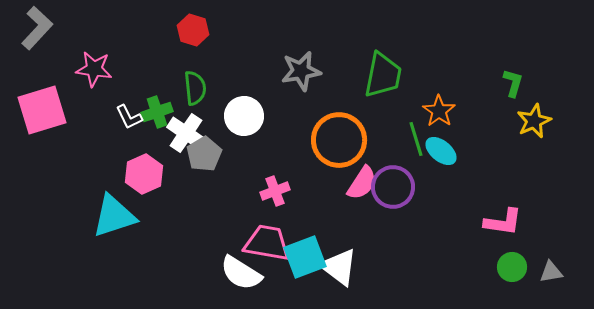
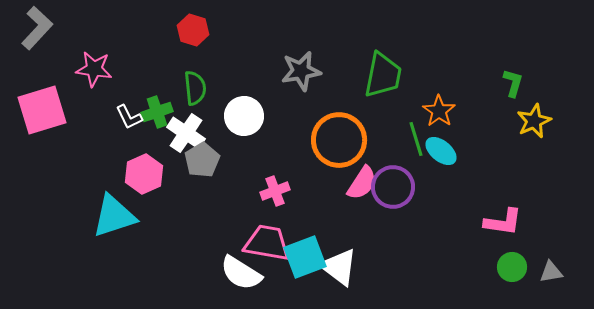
gray pentagon: moved 2 px left, 6 px down
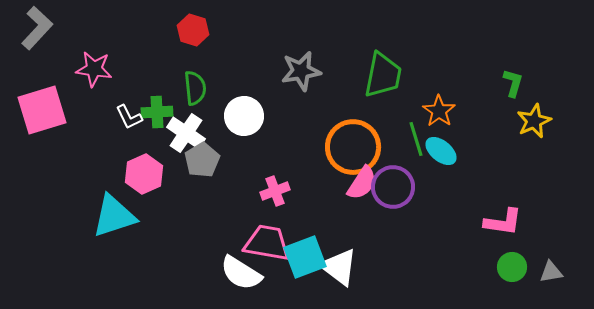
green cross: rotated 16 degrees clockwise
orange circle: moved 14 px right, 7 px down
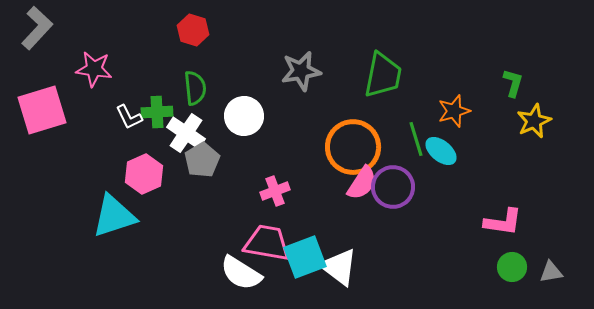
orange star: moved 15 px right; rotated 20 degrees clockwise
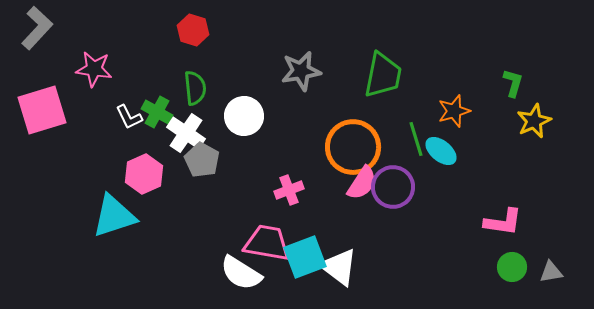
green cross: rotated 32 degrees clockwise
gray pentagon: rotated 12 degrees counterclockwise
pink cross: moved 14 px right, 1 px up
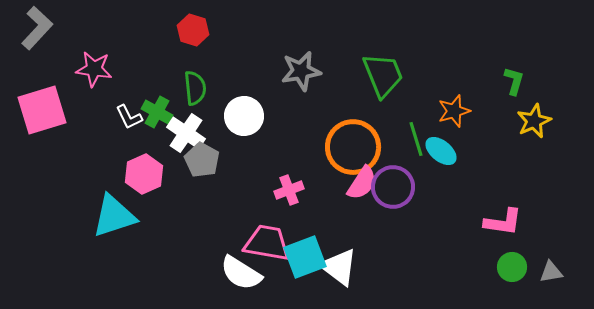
green trapezoid: rotated 33 degrees counterclockwise
green L-shape: moved 1 px right, 2 px up
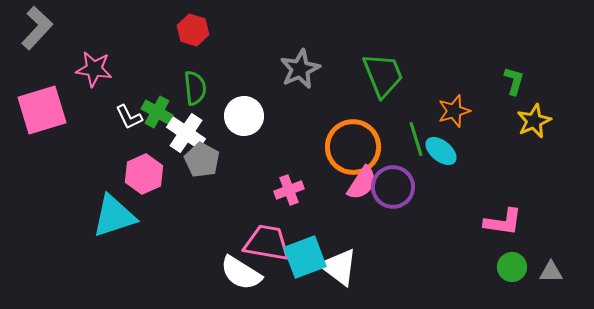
gray star: moved 1 px left, 2 px up; rotated 15 degrees counterclockwise
gray triangle: rotated 10 degrees clockwise
